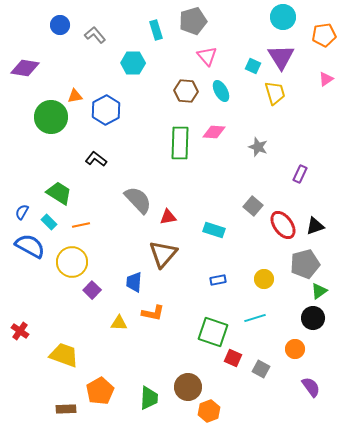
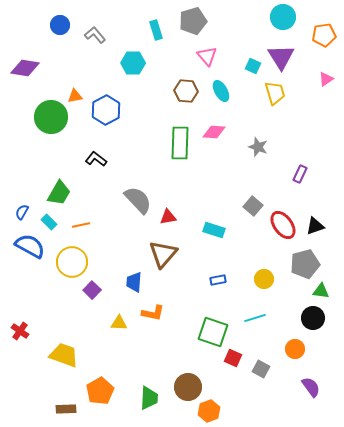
green trapezoid at (59, 193): rotated 88 degrees clockwise
green triangle at (319, 291): moved 2 px right; rotated 42 degrees clockwise
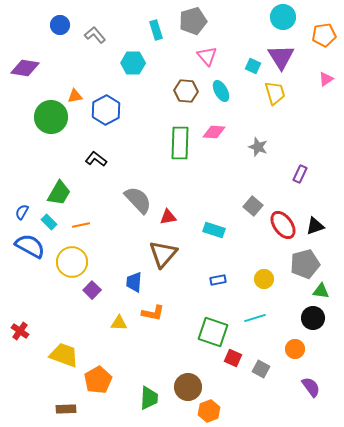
orange pentagon at (100, 391): moved 2 px left, 11 px up
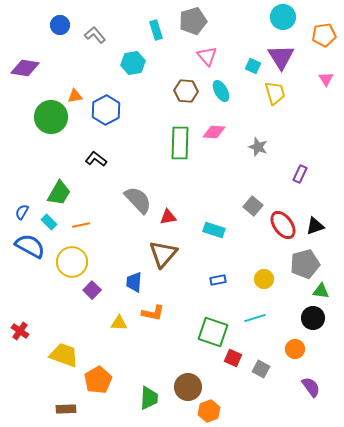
cyan hexagon at (133, 63): rotated 10 degrees counterclockwise
pink triangle at (326, 79): rotated 28 degrees counterclockwise
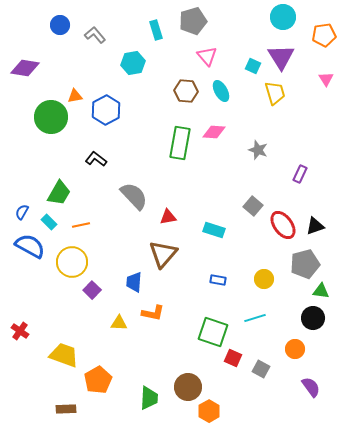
green rectangle at (180, 143): rotated 8 degrees clockwise
gray star at (258, 147): moved 3 px down
gray semicircle at (138, 200): moved 4 px left, 4 px up
blue rectangle at (218, 280): rotated 21 degrees clockwise
orange hexagon at (209, 411): rotated 10 degrees counterclockwise
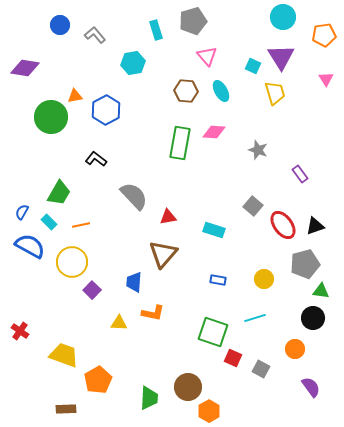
purple rectangle at (300, 174): rotated 60 degrees counterclockwise
